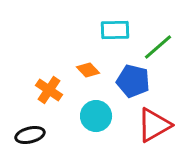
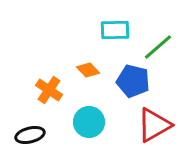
cyan circle: moved 7 px left, 6 px down
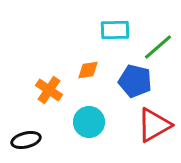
orange diamond: rotated 55 degrees counterclockwise
blue pentagon: moved 2 px right
black ellipse: moved 4 px left, 5 px down
